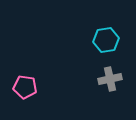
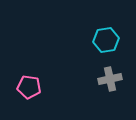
pink pentagon: moved 4 px right
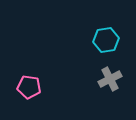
gray cross: rotated 15 degrees counterclockwise
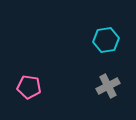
gray cross: moved 2 px left, 7 px down
